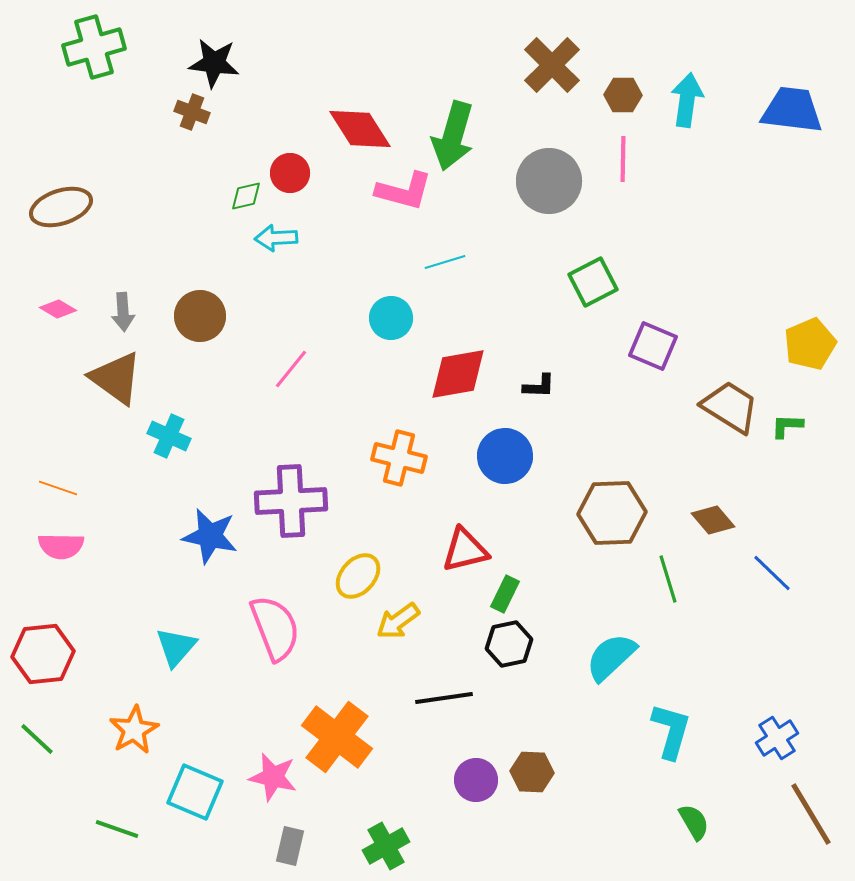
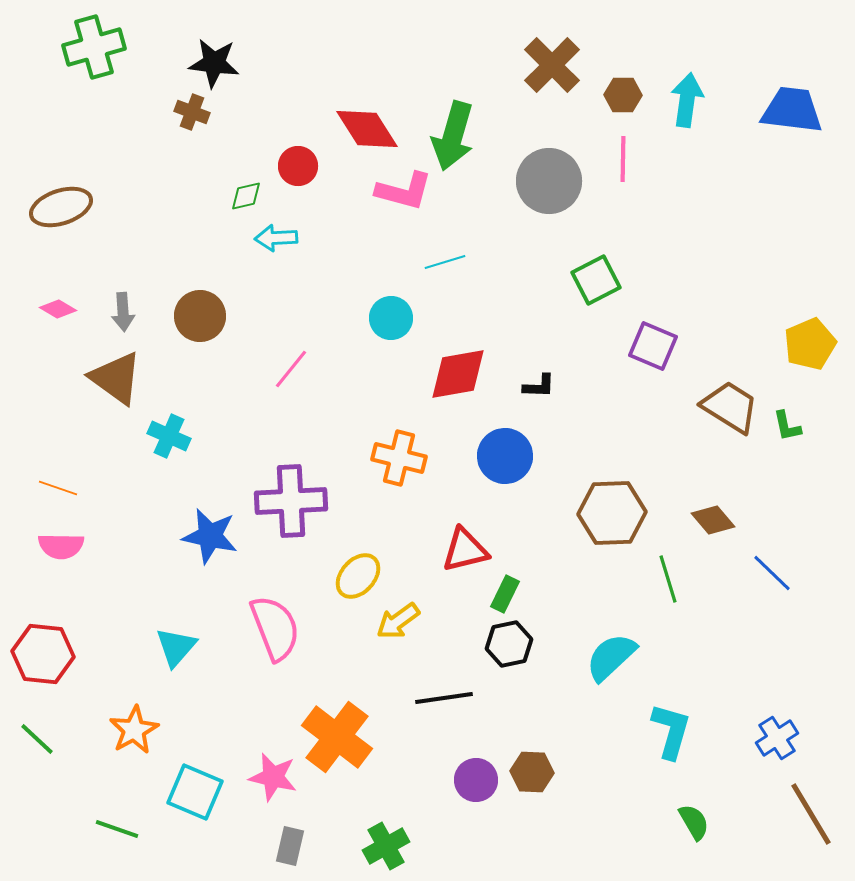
red diamond at (360, 129): moved 7 px right
red circle at (290, 173): moved 8 px right, 7 px up
green square at (593, 282): moved 3 px right, 2 px up
green L-shape at (787, 426): rotated 104 degrees counterclockwise
red hexagon at (43, 654): rotated 12 degrees clockwise
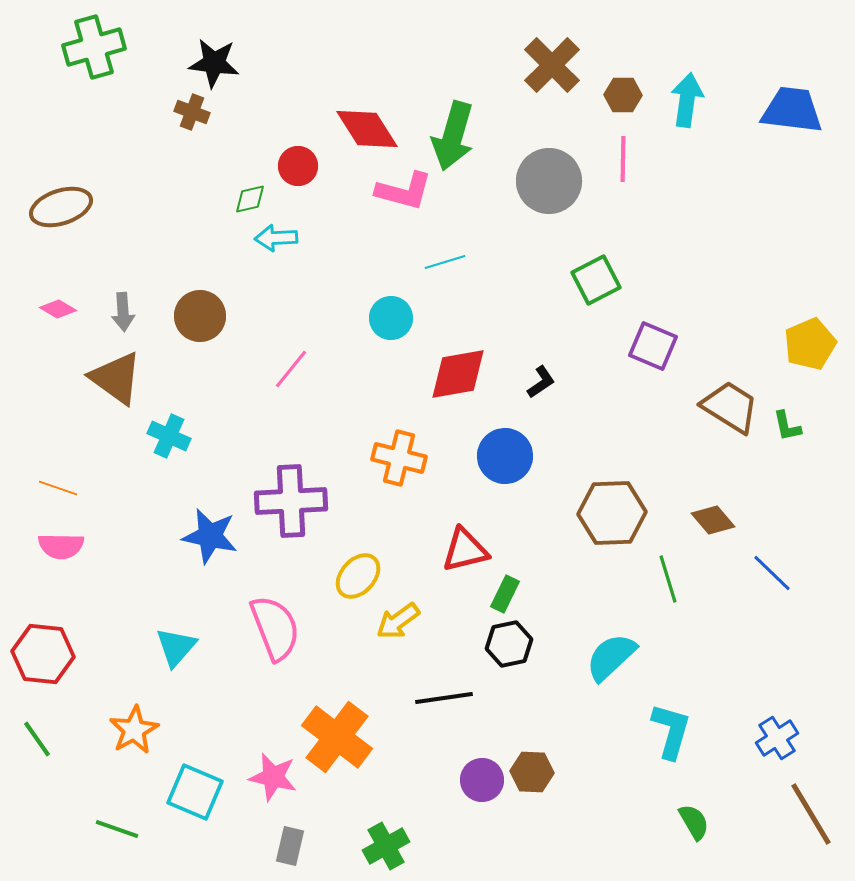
green diamond at (246, 196): moved 4 px right, 3 px down
black L-shape at (539, 386): moved 2 px right, 4 px up; rotated 36 degrees counterclockwise
green line at (37, 739): rotated 12 degrees clockwise
purple circle at (476, 780): moved 6 px right
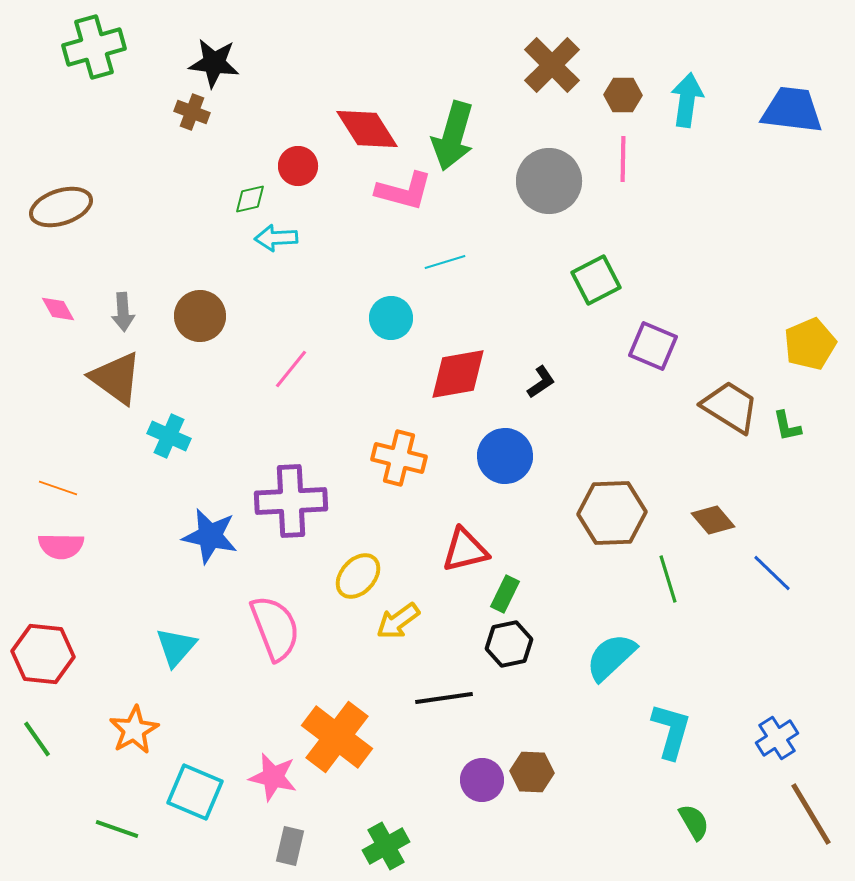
pink diamond at (58, 309): rotated 30 degrees clockwise
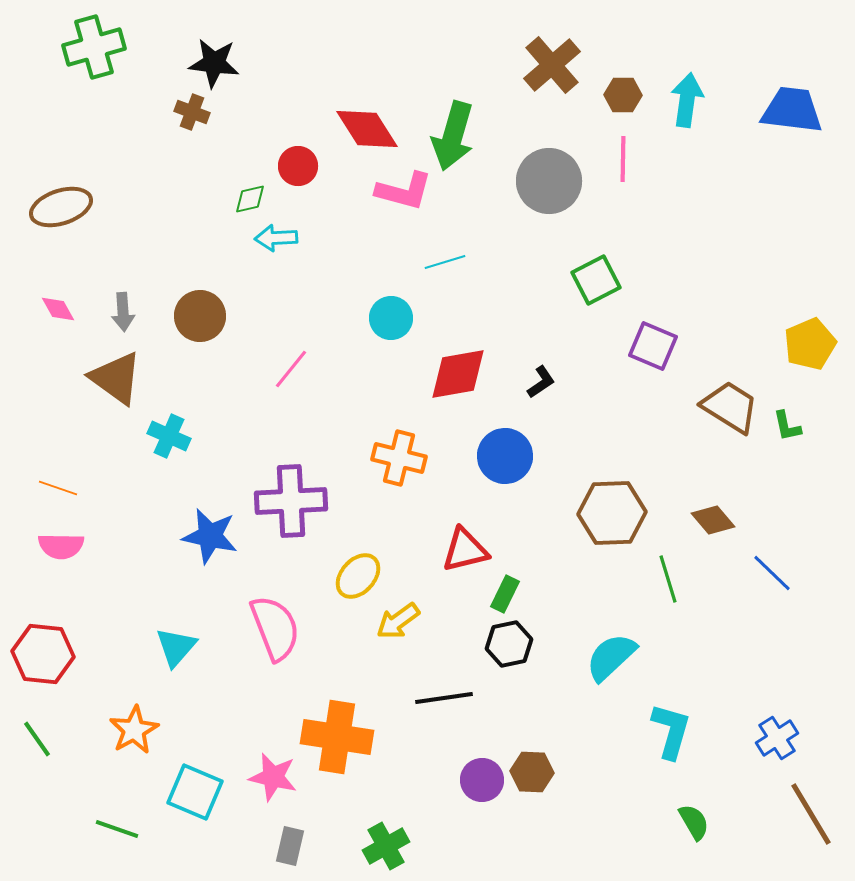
brown cross at (552, 65): rotated 4 degrees clockwise
orange cross at (337, 737): rotated 28 degrees counterclockwise
